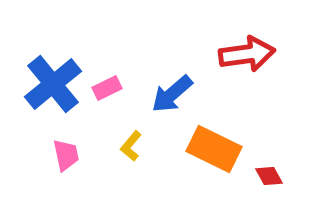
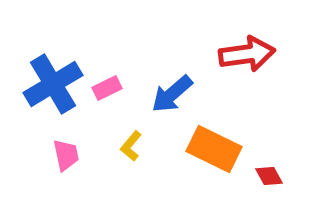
blue cross: rotated 8 degrees clockwise
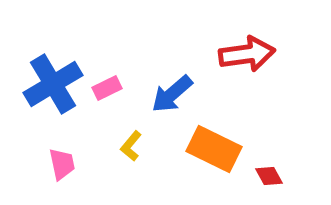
pink trapezoid: moved 4 px left, 9 px down
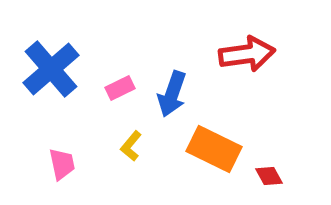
blue cross: moved 2 px left, 15 px up; rotated 10 degrees counterclockwise
pink rectangle: moved 13 px right
blue arrow: rotated 30 degrees counterclockwise
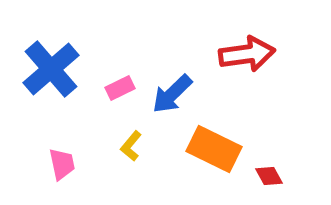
blue arrow: rotated 27 degrees clockwise
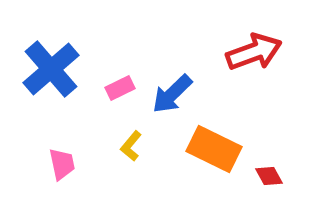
red arrow: moved 7 px right, 2 px up; rotated 12 degrees counterclockwise
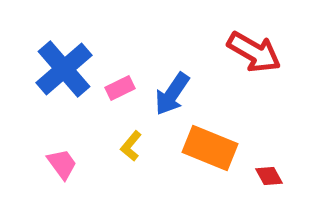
red arrow: rotated 50 degrees clockwise
blue cross: moved 13 px right
blue arrow: rotated 12 degrees counterclockwise
orange rectangle: moved 4 px left, 1 px up; rotated 4 degrees counterclockwise
pink trapezoid: rotated 24 degrees counterclockwise
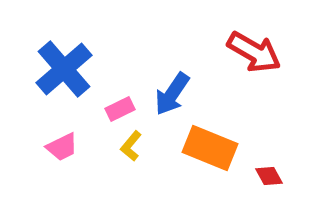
pink rectangle: moved 21 px down
pink trapezoid: moved 17 px up; rotated 100 degrees clockwise
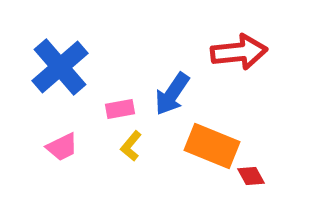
red arrow: moved 15 px left; rotated 36 degrees counterclockwise
blue cross: moved 4 px left, 2 px up
pink rectangle: rotated 16 degrees clockwise
orange rectangle: moved 2 px right, 2 px up
red diamond: moved 18 px left
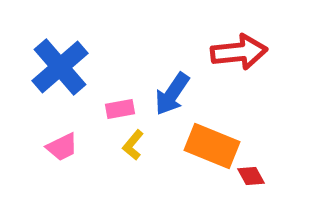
yellow L-shape: moved 2 px right, 1 px up
